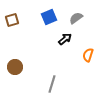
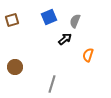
gray semicircle: moved 1 px left, 3 px down; rotated 32 degrees counterclockwise
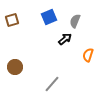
gray line: rotated 24 degrees clockwise
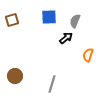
blue square: rotated 21 degrees clockwise
black arrow: moved 1 px right, 1 px up
brown circle: moved 9 px down
gray line: rotated 24 degrees counterclockwise
